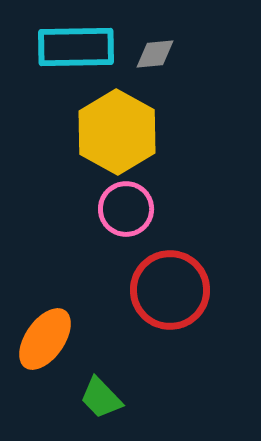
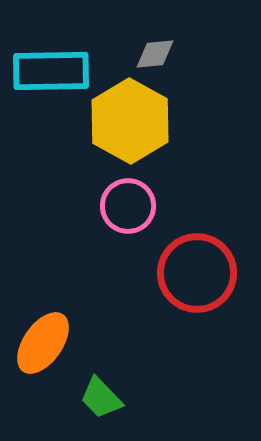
cyan rectangle: moved 25 px left, 24 px down
yellow hexagon: moved 13 px right, 11 px up
pink circle: moved 2 px right, 3 px up
red circle: moved 27 px right, 17 px up
orange ellipse: moved 2 px left, 4 px down
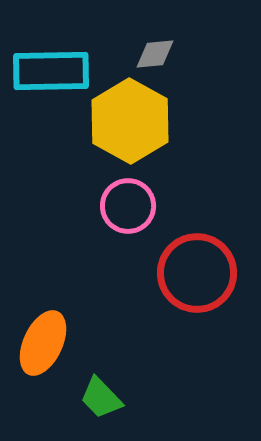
orange ellipse: rotated 10 degrees counterclockwise
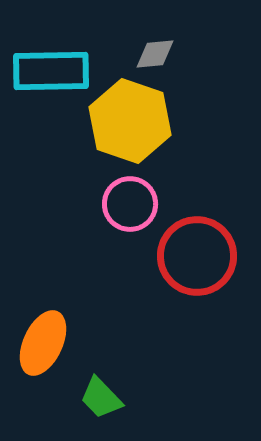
yellow hexagon: rotated 10 degrees counterclockwise
pink circle: moved 2 px right, 2 px up
red circle: moved 17 px up
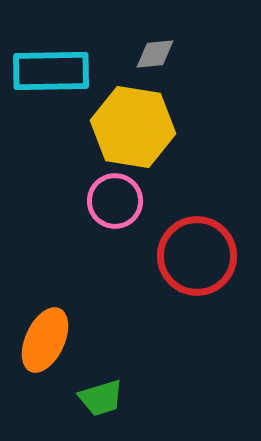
yellow hexagon: moved 3 px right, 6 px down; rotated 10 degrees counterclockwise
pink circle: moved 15 px left, 3 px up
orange ellipse: moved 2 px right, 3 px up
green trapezoid: rotated 63 degrees counterclockwise
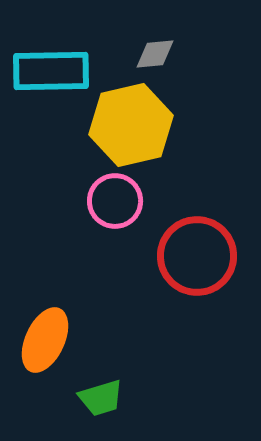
yellow hexagon: moved 2 px left, 2 px up; rotated 22 degrees counterclockwise
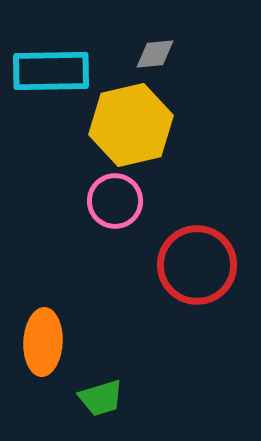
red circle: moved 9 px down
orange ellipse: moved 2 px left, 2 px down; rotated 22 degrees counterclockwise
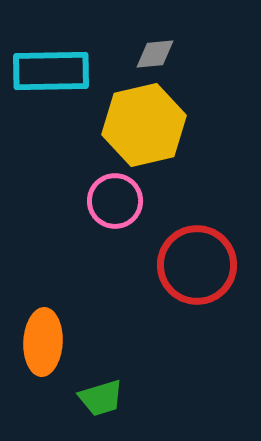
yellow hexagon: moved 13 px right
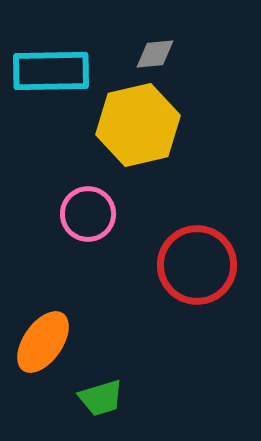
yellow hexagon: moved 6 px left
pink circle: moved 27 px left, 13 px down
orange ellipse: rotated 32 degrees clockwise
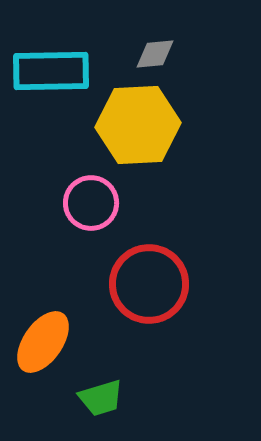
yellow hexagon: rotated 10 degrees clockwise
pink circle: moved 3 px right, 11 px up
red circle: moved 48 px left, 19 px down
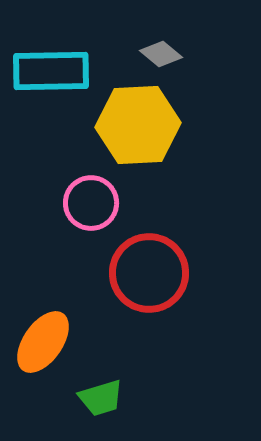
gray diamond: moved 6 px right; rotated 45 degrees clockwise
red circle: moved 11 px up
